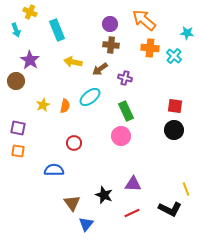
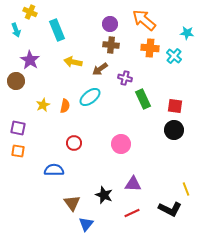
green rectangle: moved 17 px right, 12 px up
pink circle: moved 8 px down
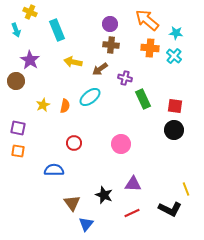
orange arrow: moved 3 px right
cyan star: moved 11 px left
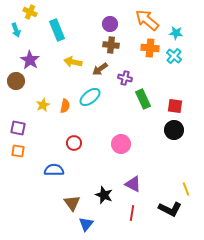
purple triangle: rotated 24 degrees clockwise
red line: rotated 56 degrees counterclockwise
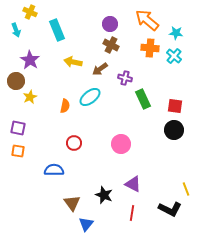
brown cross: rotated 21 degrees clockwise
yellow star: moved 13 px left, 8 px up
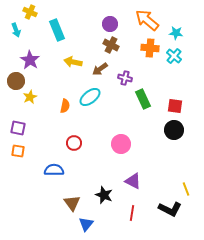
purple triangle: moved 3 px up
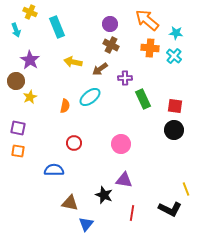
cyan rectangle: moved 3 px up
purple cross: rotated 16 degrees counterclockwise
purple triangle: moved 9 px left, 1 px up; rotated 18 degrees counterclockwise
brown triangle: moved 2 px left; rotated 42 degrees counterclockwise
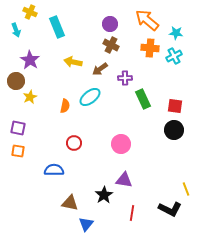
cyan cross: rotated 21 degrees clockwise
black star: rotated 18 degrees clockwise
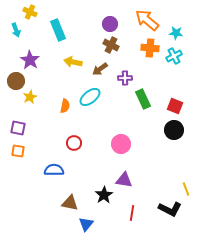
cyan rectangle: moved 1 px right, 3 px down
red square: rotated 14 degrees clockwise
